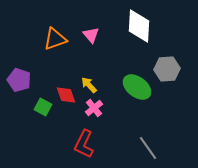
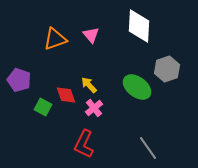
gray hexagon: rotated 15 degrees counterclockwise
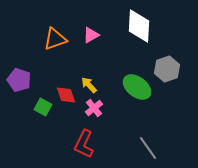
pink triangle: rotated 42 degrees clockwise
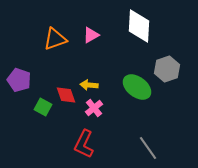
yellow arrow: rotated 42 degrees counterclockwise
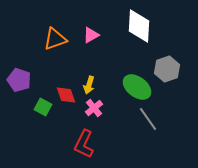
yellow arrow: rotated 78 degrees counterclockwise
gray line: moved 29 px up
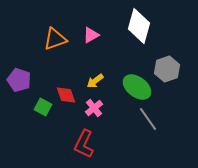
white diamond: rotated 12 degrees clockwise
yellow arrow: moved 6 px right, 4 px up; rotated 36 degrees clockwise
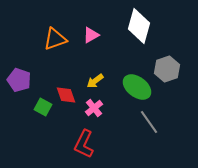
gray line: moved 1 px right, 3 px down
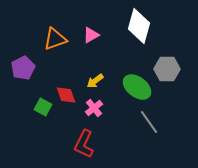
gray hexagon: rotated 20 degrees clockwise
purple pentagon: moved 4 px right, 12 px up; rotated 25 degrees clockwise
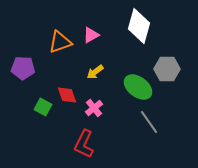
orange triangle: moved 5 px right, 3 px down
purple pentagon: rotated 30 degrees clockwise
yellow arrow: moved 9 px up
green ellipse: moved 1 px right
red diamond: moved 1 px right
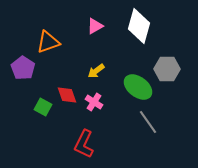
pink triangle: moved 4 px right, 9 px up
orange triangle: moved 12 px left
purple pentagon: rotated 30 degrees clockwise
yellow arrow: moved 1 px right, 1 px up
pink cross: moved 6 px up; rotated 18 degrees counterclockwise
gray line: moved 1 px left
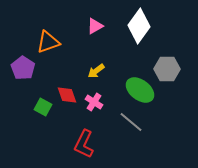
white diamond: rotated 20 degrees clockwise
green ellipse: moved 2 px right, 3 px down
gray line: moved 17 px left; rotated 15 degrees counterclockwise
